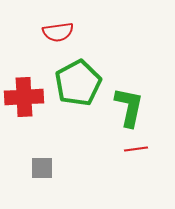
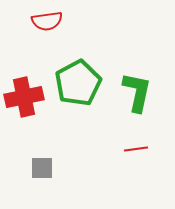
red semicircle: moved 11 px left, 11 px up
red cross: rotated 9 degrees counterclockwise
green L-shape: moved 8 px right, 15 px up
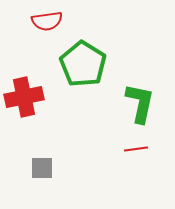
green pentagon: moved 5 px right, 19 px up; rotated 12 degrees counterclockwise
green L-shape: moved 3 px right, 11 px down
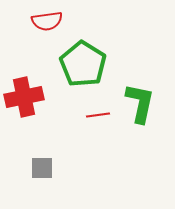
red line: moved 38 px left, 34 px up
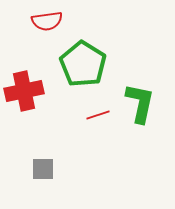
red cross: moved 6 px up
red line: rotated 10 degrees counterclockwise
gray square: moved 1 px right, 1 px down
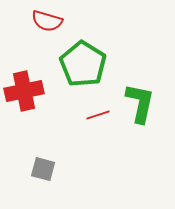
red semicircle: rotated 24 degrees clockwise
gray square: rotated 15 degrees clockwise
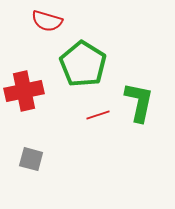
green L-shape: moved 1 px left, 1 px up
gray square: moved 12 px left, 10 px up
